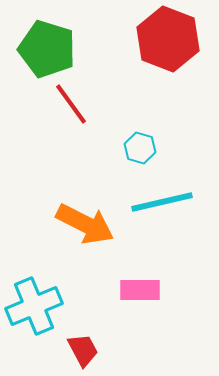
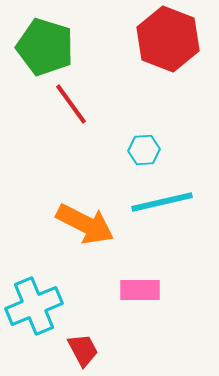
green pentagon: moved 2 px left, 2 px up
cyan hexagon: moved 4 px right, 2 px down; rotated 20 degrees counterclockwise
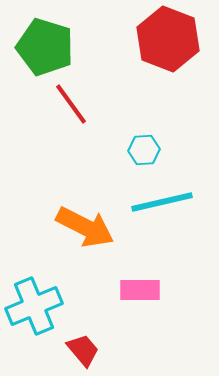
orange arrow: moved 3 px down
red trapezoid: rotated 12 degrees counterclockwise
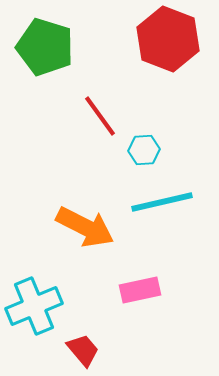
red line: moved 29 px right, 12 px down
pink rectangle: rotated 12 degrees counterclockwise
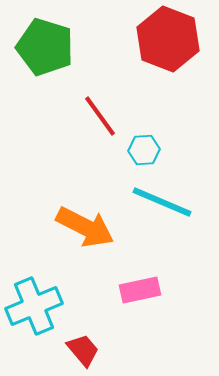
cyan line: rotated 36 degrees clockwise
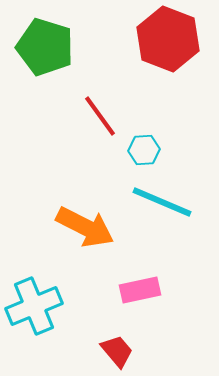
red trapezoid: moved 34 px right, 1 px down
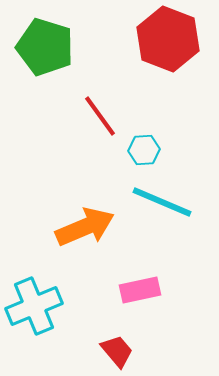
orange arrow: rotated 50 degrees counterclockwise
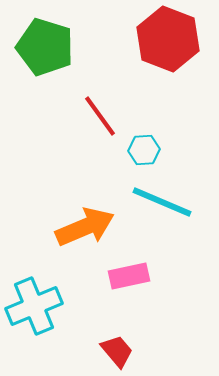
pink rectangle: moved 11 px left, 14 px up
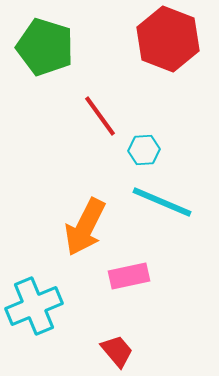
orange arrow: rotated 140 degrees clockwise
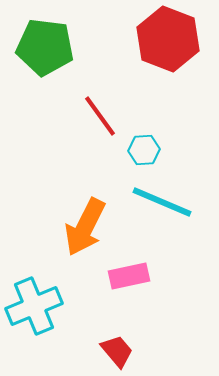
green pentagon: rotated 10 degrees counterclockwise
